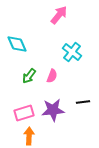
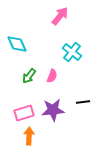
pink arrow: moved 1 px right, 1 px down
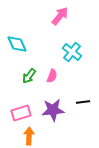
pink rectangle: moved 3 px left
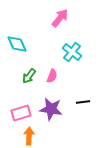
pink arrow: moved 2 px down
purple star: moved 2 px left, 1 px up; rotated 15 degrees clockwise
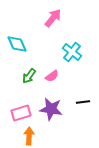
pink arrow: moved 7 px left
pink semicircle: rotated 32 degrees clockwise
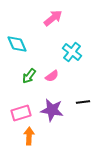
pink arrow: rotated 12 degrees clockwise
purple star: moved 1 px right, 1 px down
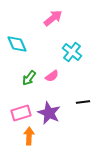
green arrow: moved 2 px down
purple star: moved 3 px left, 3 px down; rotated 15 degrees clockwise
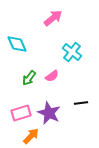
black line: moved 2 px left, 1 px down
orange arrow: moved 2 px right; rotated 42 degrees clockwise
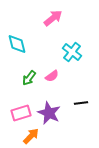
cyan diamond: rotated 10 degrees clockwise
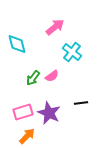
pink arrow: moved 2 px right, 9 px down
green arrow: moved 4 px right
pink rectangle: moved 2 px right, 1 px up
orange arrow: moved 4 px left
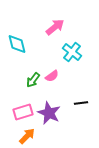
green arrow: moved 2 px down
